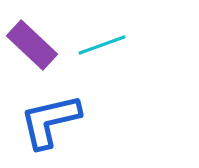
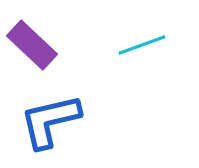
cyan line: moved 40 px right
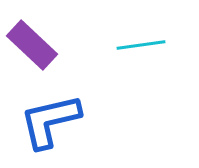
cyan line: moved 1 px left; rotated 12 degrees clockwise
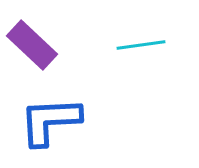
blue L-shape: rotated 10 degrees clockwise
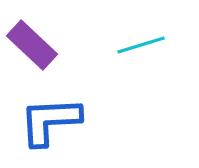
cyan line: rotated 9 degrees counterclockwise
